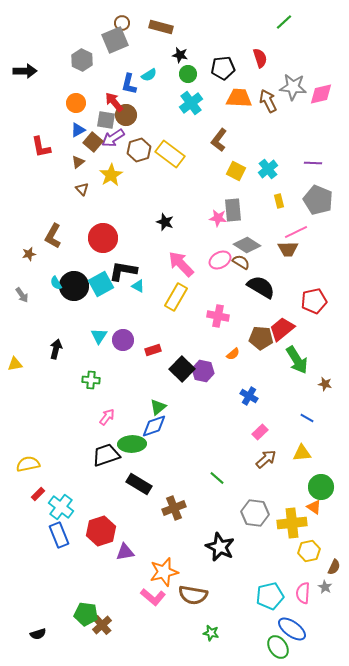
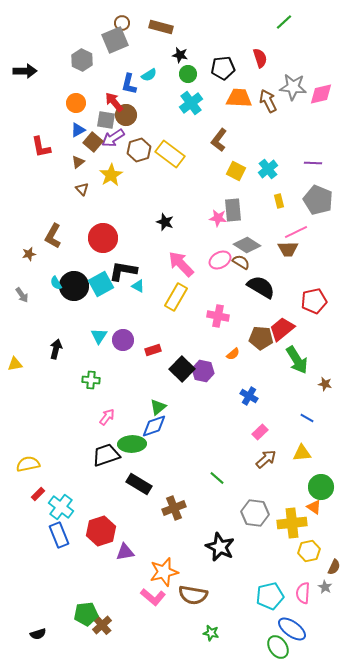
green pentagon at (86, 614): rotated 15 degrees counterclockwise
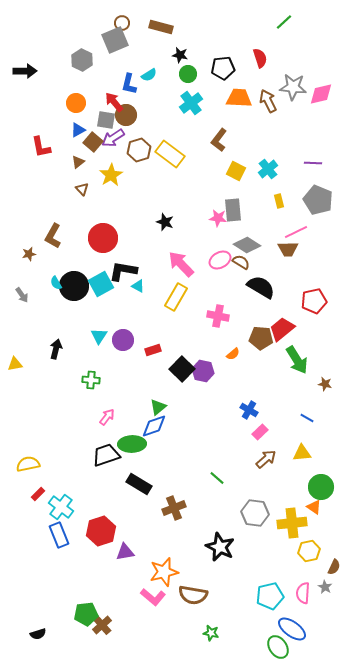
blue cross at (249, 396): moved 14 px down
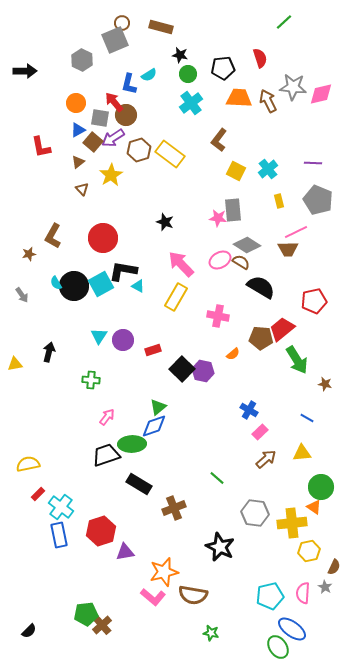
gray square at (106, 120): moved 6 px left, 2 px up
black arrow at (56, 349): moved 7 px left, 3 px down
blue rectangle at (59, 535): rotated 10 degrees clockwise
black semicircle at (38, 634): moved 9 px left, 3 px up; rotated 28 degrees counterclockwise
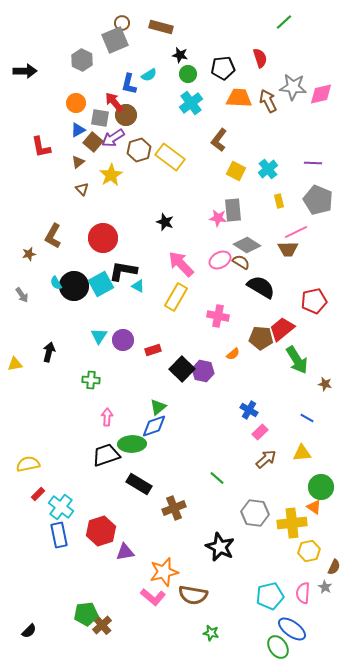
yellow rectangle at (170, 154): moved 3 px down
pink arrow at (107, 417): rotated 36 degrees counterclockwise
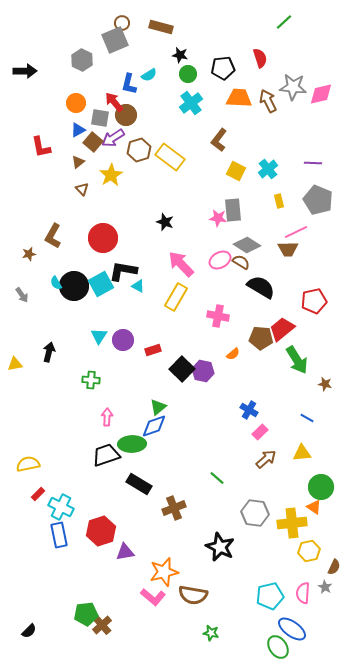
cyan cross at (61, 507): rotated 10 degrees counterclockwise
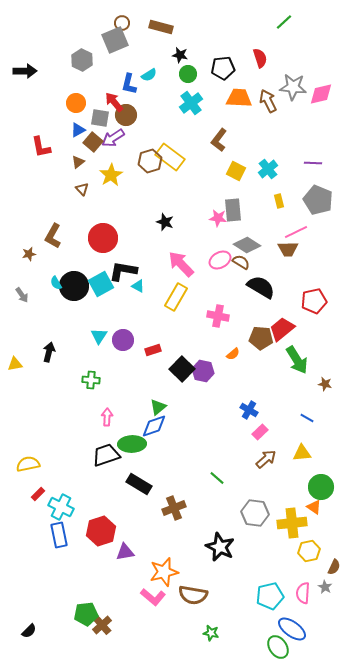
brown hexagon at (139, 150): moved 11 px right, 11 px down
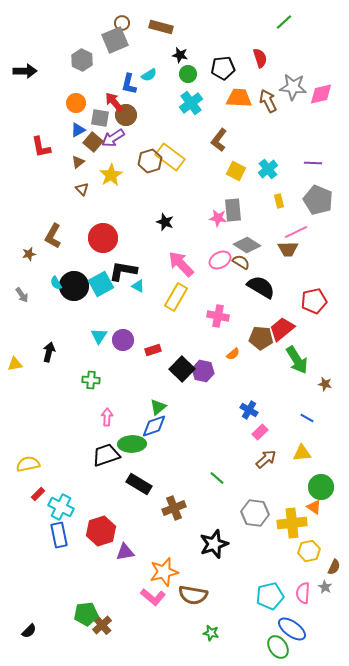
black star at (220, 547): moved 6 px left, 3 px up; rotated 28 degrees clockwise
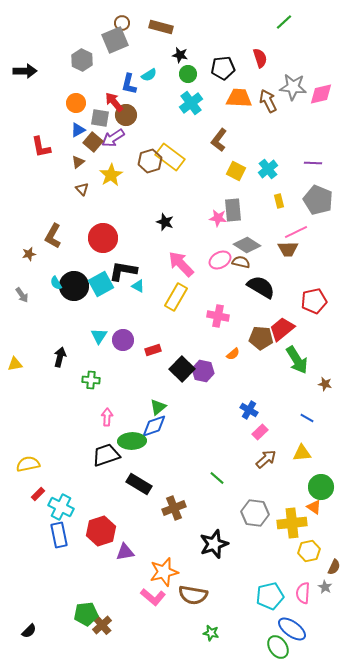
brown semicircle at (241, 262): rotated 18 degrees counterclockwise
black arrow at (49, 352): moved 11 px right, 5 px down
green ellipse at (132, 444): moved 3 px up
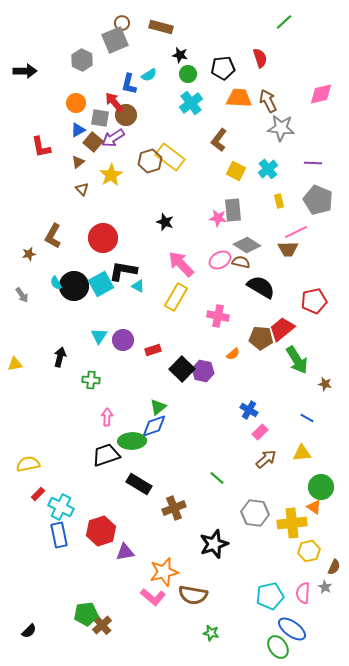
gray star at (293, 87): moved 12 px left, 41 px down
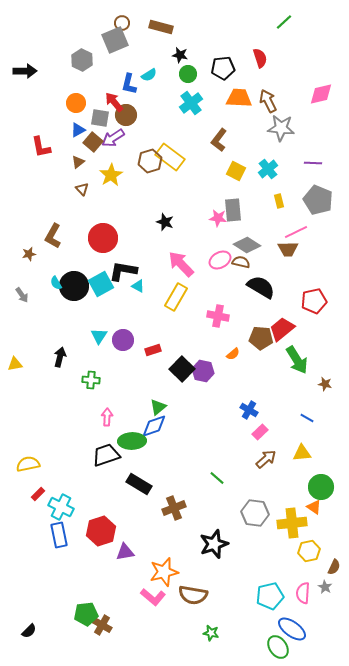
brown cross at (102, 625): rotated 18 degrees counterclockwise
